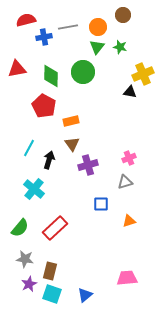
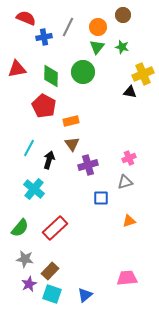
red semicircle: moved 2 px up; rotated 36 degrees clockwise
gray line: rotated 54 degrees counterclockwise
green star: moved 2 px right
blue square: moved 6 px up
brown rectangle: rotated 30 degrees clockwise
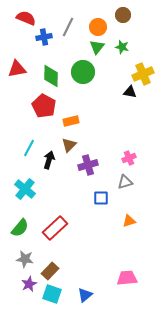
brown triangle: moved 3 px left, 1 px down; rotated 21 degrees clockwise
cyan cross: moved 9 px left
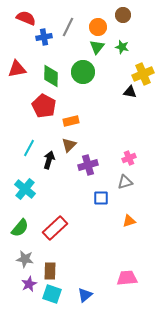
brown rectangle: rotated 42 degrees counterclockwise
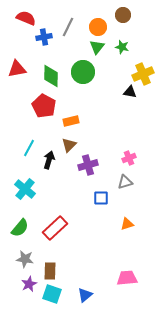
orange triangle: moved 2 px left, 3 px down
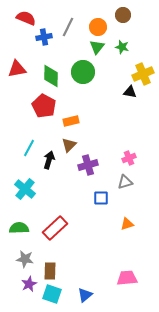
green semicircle: moved 1 px left; rotated 132 degrees counterclockwise
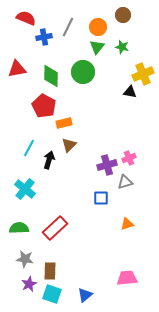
orange rectangle: moved 7 px left, 2 px down
purple cross: moved 19 px right
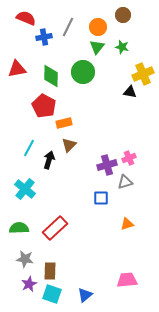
pink trapezoid: moved 2 px down
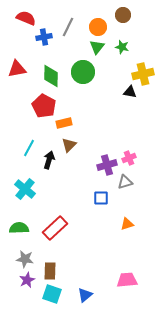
yellow cross: rotated 10 degrees clockwise
purple star: moved 2 px left, 4 px up
